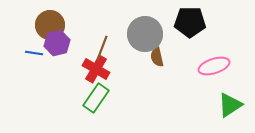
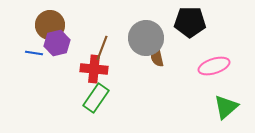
gray circle: moved 1 px right, 4 px down
red cross: moved 2 px left; rotated 24 degrees counterclockwise
green triangle: moved 4 px left, 2 px down; rotated 8 degrees counterclockwise
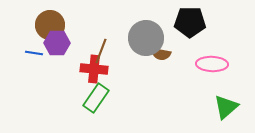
purple hexagon: rotated 15 degrees clockwise
brown line: moved 1 px left, 3 px down
brown semicircle: moved 4 px right, 3 px up; rotated 66 degrees counterclockwise
pink ellipse: moved 2 px left, 2 px up; rotated 20 degrees clockwise
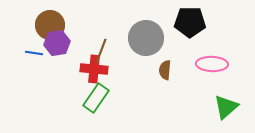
purple hexagon: rotated 10 degrees counterclockwise
brown semicircle: moved 4 px right, 16 px down; rotated 84 degrees clockwise
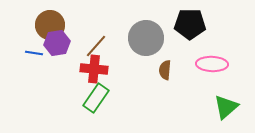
black pentagon: moved 2 px down
brown line: moved 5 px left, 5 px up; rotated 20 degrees clockwise
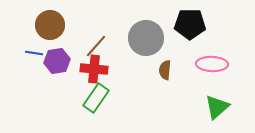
purple hexagon: moved 18 px down
green triangle: moved 9 px left
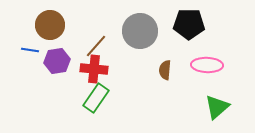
black pentagon: moved 1 px left
gray circle: moved 6 px left, 7 px up
blue line: moved 4 px left, 3 px up
pink ellipse: moved 5 px left, 1 px down
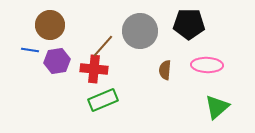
brown line: moved 7 px right
green rectangle: moved 7 px right, 2 px down; rotated 32 degrees clockwise
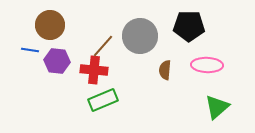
black pentagon: moved 2 px down
gray circle: moved 5 px down
purple hexagon: rotated 15 degrees clockwise
red cross: moved 1 px down
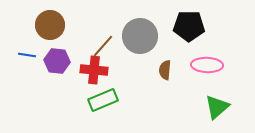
blue line: moved 3 px left, 5 px down
